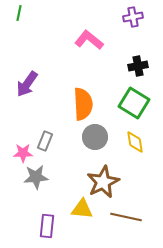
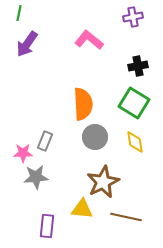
purple arrow: moved 40 px up
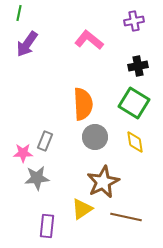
purple cross: moved 1 px right, 4 px down
gray star: moved 1 px right, 1 px down
yellow triangle: rotated 40 degrees counterclockwise
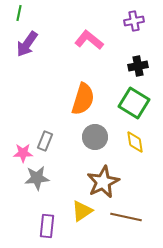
orange semicircle: moved 5 px up; rotated 20 degrees clockwise
yellow triangle: moved 2 px down
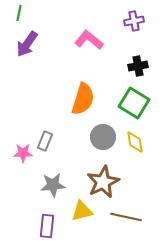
gray circle: moved 8 px right
gray star: moved 16 px right, 7 px down
yellow triangle: rotated 20 degrees clockwise
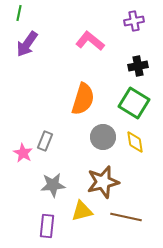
pink L-shape: moved 1 px right, 1 px down
pink star: rotated 30 degrees clockwise
brown star: rotated 12 degrees clockwise
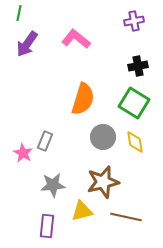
pink L-shape: moved 14 px left, 2 px up
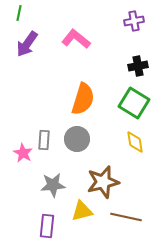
gray circle: moved 26 px left, 2 px down
gray rectangle: moved 1 px left, 1 px up; rotated 18 degrees counterclockwise
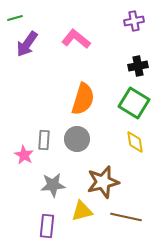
green line: moved 4 px left, 5 px down; rotated 63 degrees clockwise
pink star: moved 1 px right, 2 px down
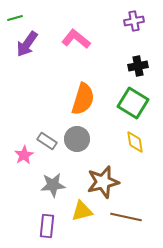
green square: moved 1 px left
gray rectangle: moved 3 px right, 1 px down; rotated 60 degrees counterclockwise
pink star: rotated 12 degrees clockwise
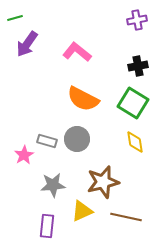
purple cross: moved 3 px right, 1 px up
pink L-shape: moved 1 px right, 13 px down
orange semicircle: rotated 100 degrees clockwise
gray rectangle: rotated 18 degrees counterclockwise
yellow triangle: rotated 10 degrees counterclockwise
